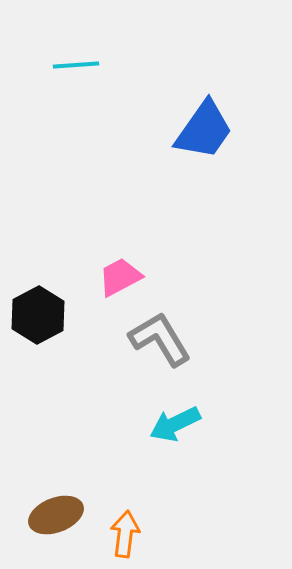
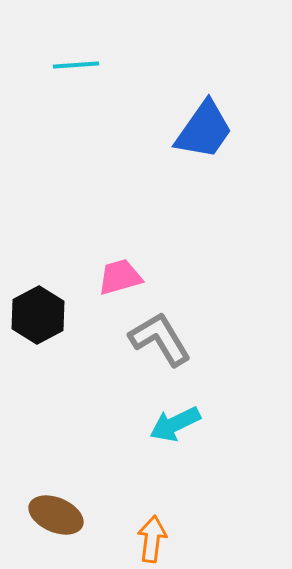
pink trapezoid: rotated 12 degrees clockwise
brown ellipse: rotated 44 degrees clockwise
orange arrow: moved 27 px right, 5 px down
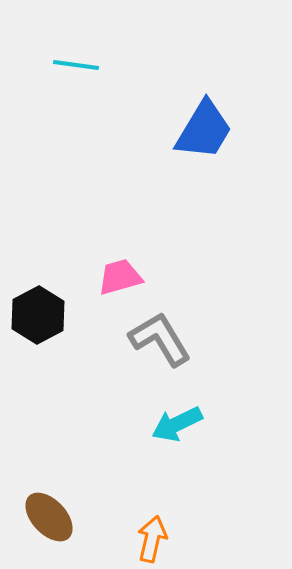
cyan line: rotated 12 degrees clockwise
blue trapezoid: rotated 4 degrees counterclockwise
cyan arrow: moved 2 px right
brown ellipse: moved 7 px left, 2 px down; rotated 24 degrees clockwise
orange arrow: rotated 6 degrees clockwise
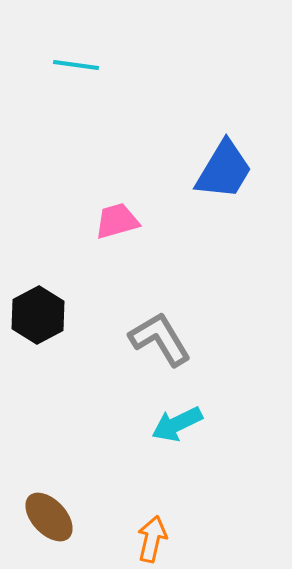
blue trapezoid: moved 20 px right, 40 px down
pink trapezoid: moved 3 px left, 56 px up
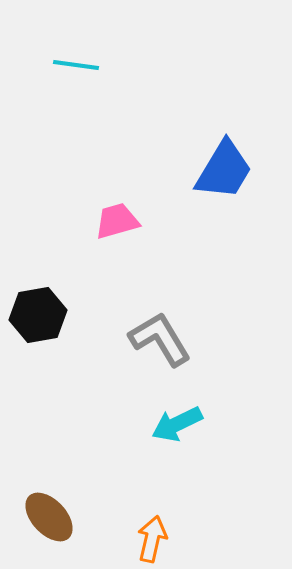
black hexagon: rotated 18 degrees clockwise
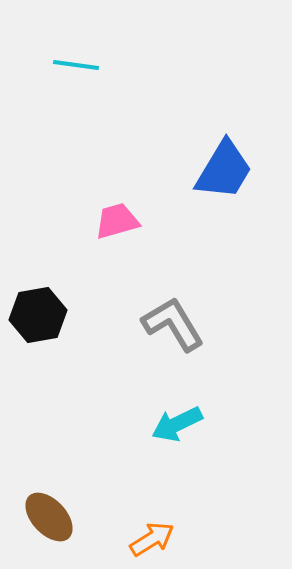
gray L-shape: moved 13 px right, 15 px up
orange arrow: rotated 45 degrees clockwise
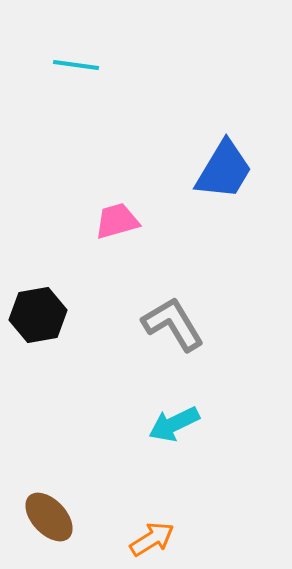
cyan arrow: moved 3 px left
